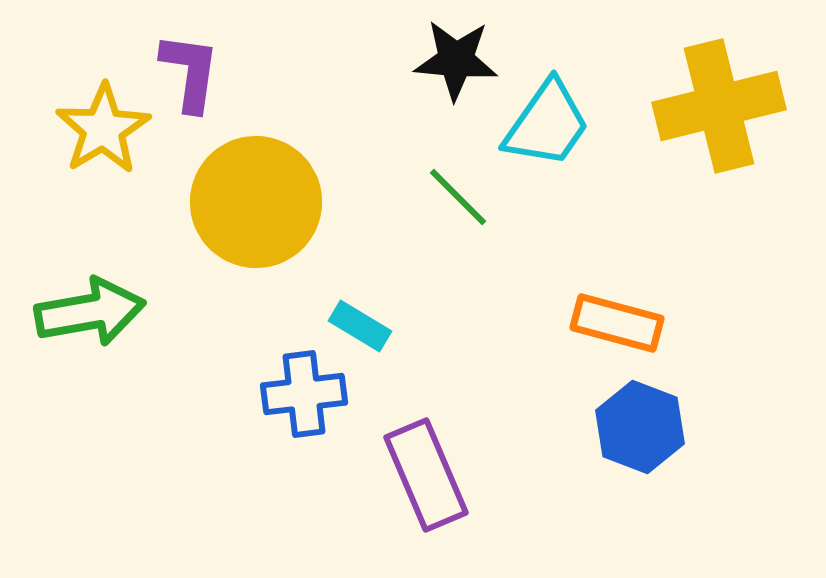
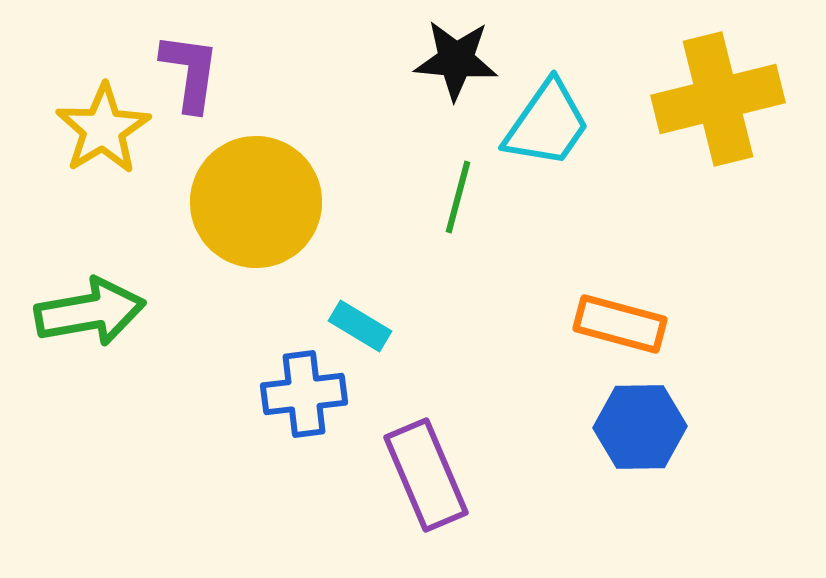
yellow cross: moved 1 px left, 7 px up
green line: rotated 60 degrees clockwise
orange rectangle: moved 3 px right, 1 px down
blue hexagon: rotated 22 degrees counterclockwise
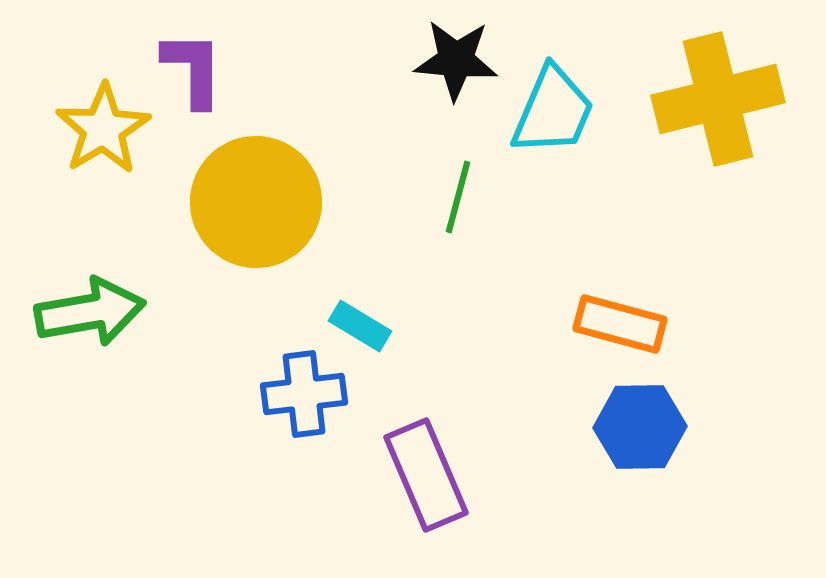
purple L-shape: moved 3 px right, 3 px up; rotated 8 degrees counterclockwise
cyan trapezoid: moved 6 px right, 13 px up; rotated 12 degrees counterclockwise
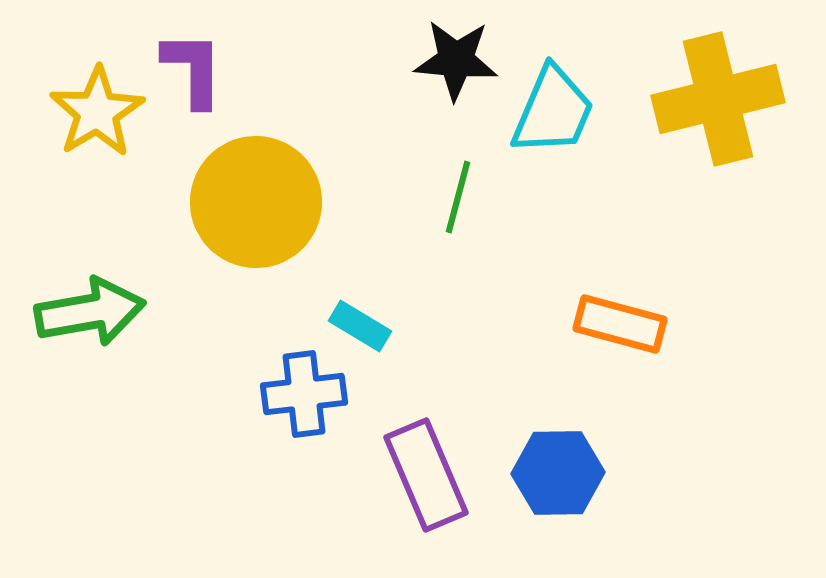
yellow star: moved 6 px left, 17 px up
blue hexagon: moved 82 px left, 46 px down
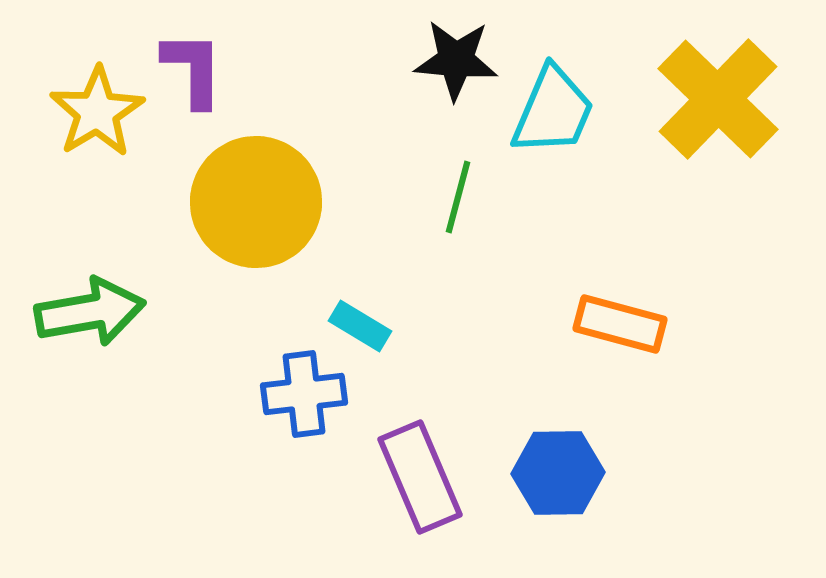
yellow cross: rotated 32 degrees counterclockwise
purple rectangle: moved 6 px left, 2 px down
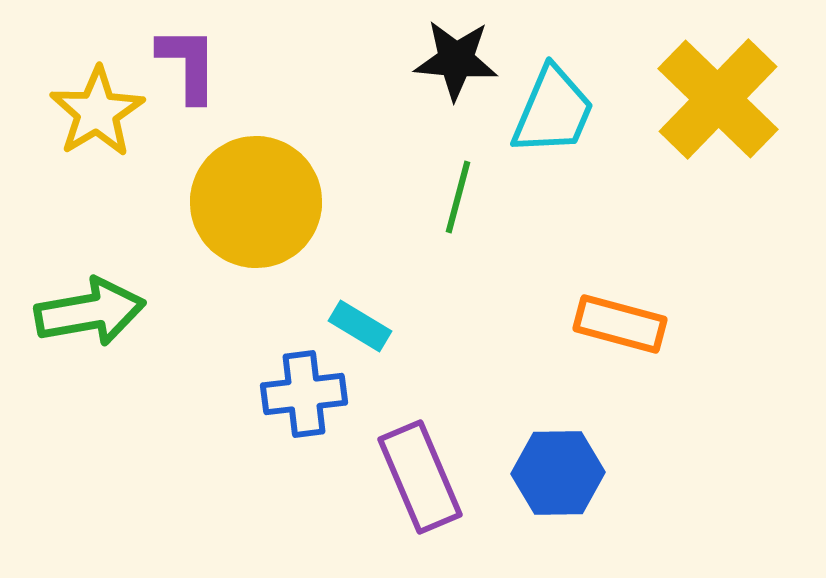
purple L-shape: moved 5 px left, 5 px up
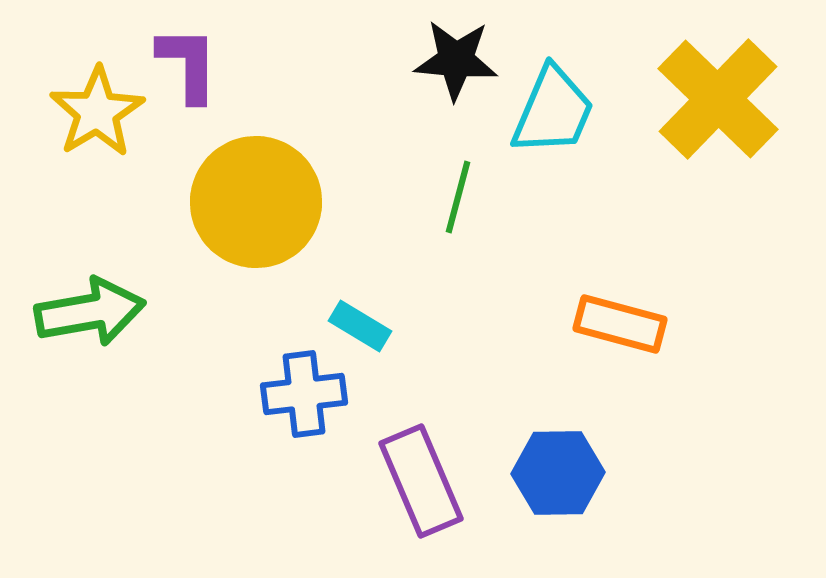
purple rectangle: moved 1 px right, 4 px down
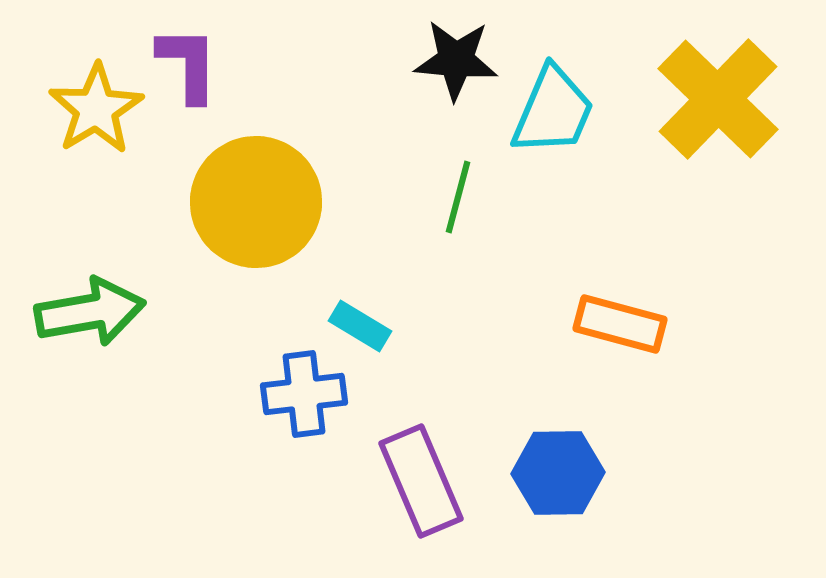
yellow star: moved 1 px left, 3 px up
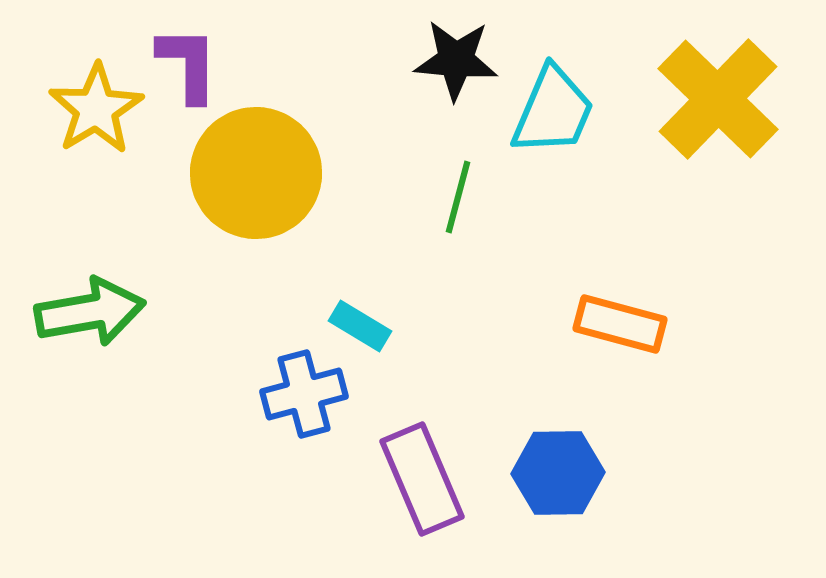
yellow circle: moved 29 px up
blue cross: rotated 8 degrees counterclockwise
purple rectangle: moved 1 px right, 2 px up
